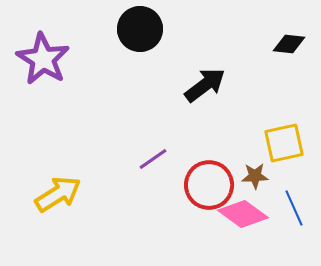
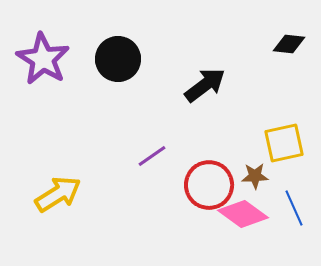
black circle: moved 22 px left, 30 px down
purple line: moved 1 px left, 3 px up
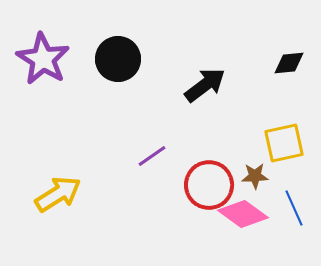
black diamond: moved 19 px down; rotated 12 degrees counterclockwise
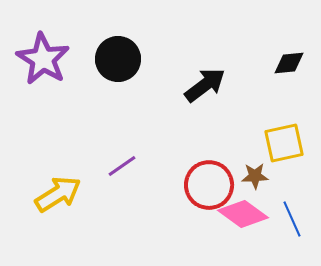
purple line: moved 30 px left, 10 px down
blue line: moved 2 px left, 11 px down
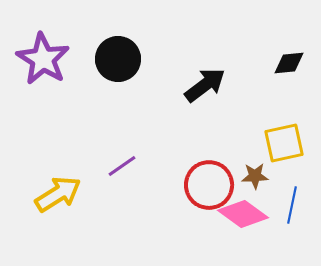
blue line: moved 14 px up; rotated 36 degrees clockwise
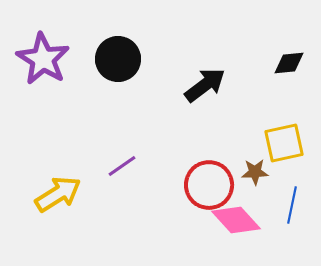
brown star: moved 4 px up
pink diamond: moved 7 px left, 6 px down; rotated 12 degrees clockwise
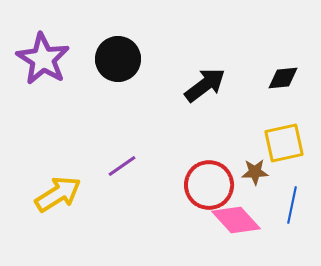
black diamond: moved 6 px left, 15 px down
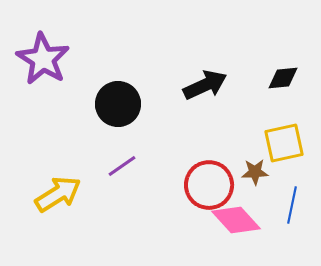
black circle: moved 45 px down
black arrow: rotated 12 degrees clockwise
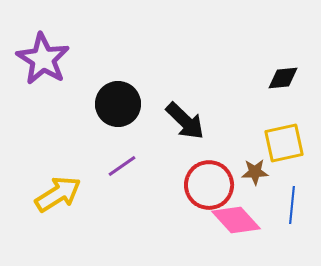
black arrow: moved 20 px left, 36 px down; rotated 69 degrees clockwise
blue line: rotated 6 degrees counterclockwise
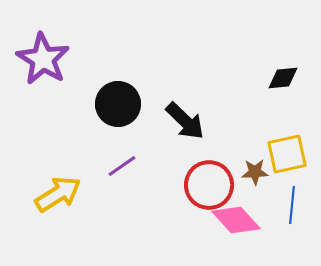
yellow square: moved 3 px right, 11 px down
